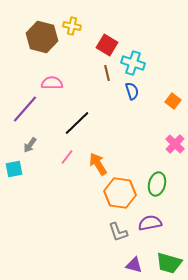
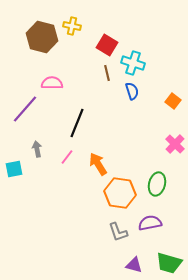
black line: rotated 24 degrees counterclockwise
gray arrow: moved 7 px right, 4 px down; rotated 133 degrees clockwise
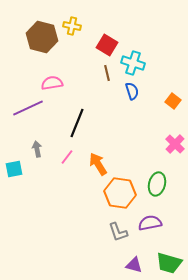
pink semicircle: rotated 10 degrees counterclockwise
purple line: moved 3 px right, 1 px up; rotated 24 degrees clockwise
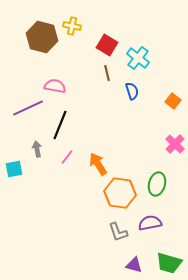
cyan cross: moved 5 px right, 5 px up; rotated 20 degrees clockwise
pink semicircle: moved 3 px right, 3 px down; rotated 20 degrees clockwise
black line: moved 17 px left, 2 px down
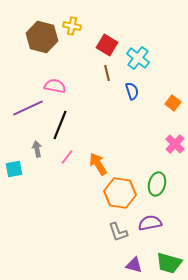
orange square: moved 2 px down
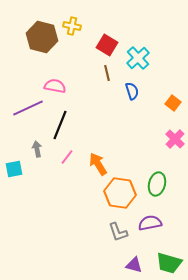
cyan cross: rotated 10 degrees clockwise
pink cross: moved 5 px up
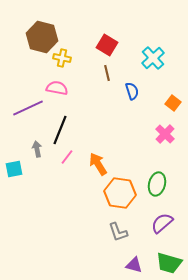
yellow cross: moved 10 px left, 32 px down
cyan cross: moved 15 px right
pink semicircle: moved 2 px right, 2 px down
black line: moved 5 px down
pink cross: moved 10 px left, 5 px up
purple semicircle: moved 12 px right; rotated 30 degrees counterclockwise
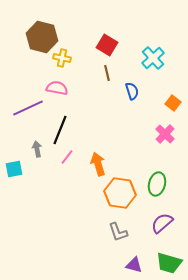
orange arrow: rotated 15 degrees clockwise
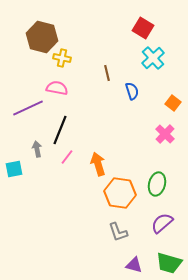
red square: moved 36 px right, 17 px up
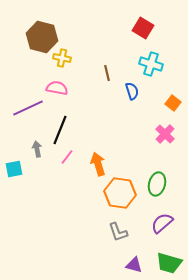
cyan cross: moved 2 px left, 6 px down; rotated 30 degrees counterclockwise
